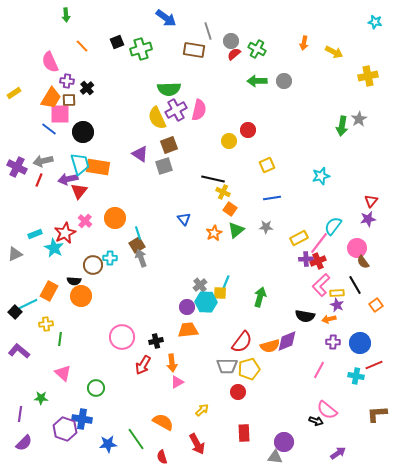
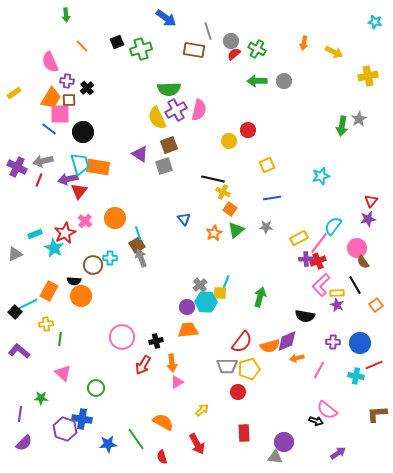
orange arrow at (329, 319): moved 32 px left, 39 px down
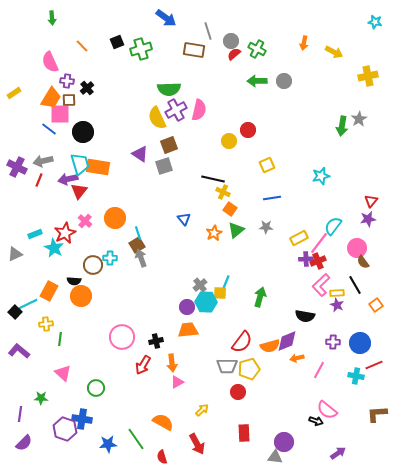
green arrow at (66, 15): moved 14 px left, 3 px down
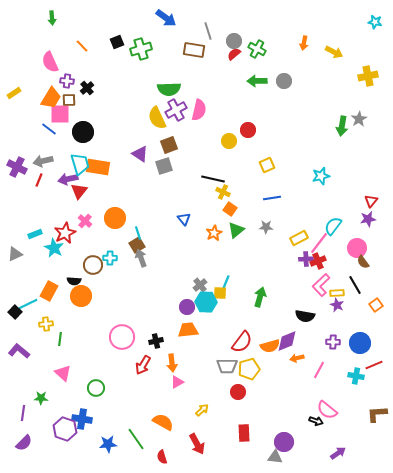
gray circle at (231, 41): moved 3 px right
purple line at (20, 414): moved 3 px right, 1 px up
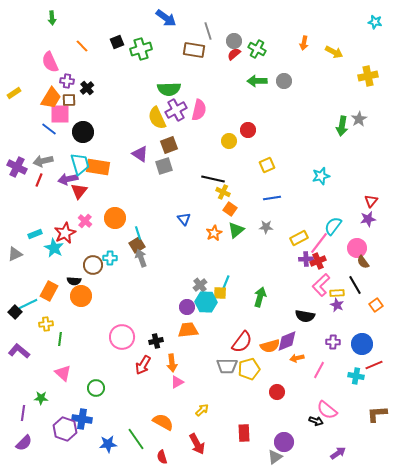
blue circle at (360, 343): moved 2 px right, 1 px down
red circle at (238, 392): moved 39 px right
gray triangle at (275, 457): rotated 42 degrees counterclockwise
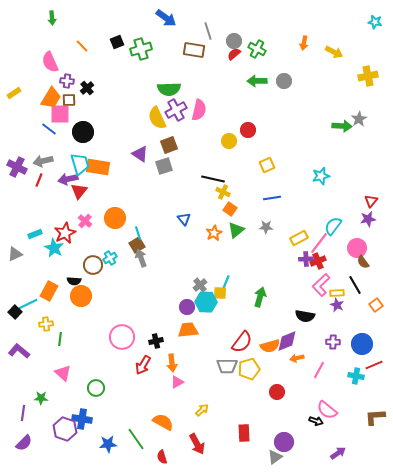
green arrow at (342, 126): rotated 96 degrees counterclockwise
cyan cross at (110, 258): rotated 32 degrees counterclockwise
brown L-shape at (377, 414): moved 2 px left, 3 px down
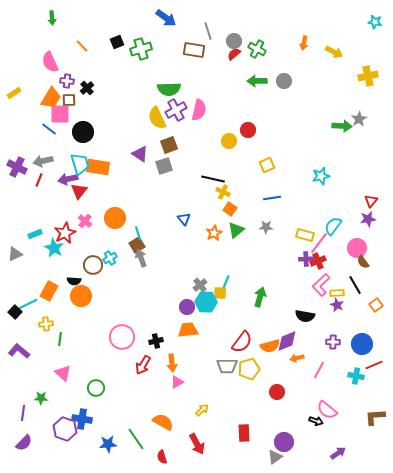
yellow rectangle at (299, 238): moved 6 px right, 3 px up; rotated 42 degrees clockwise
